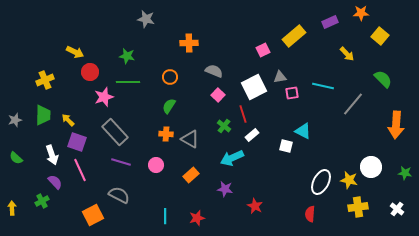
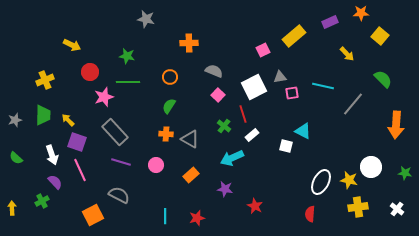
yellow arrow at (75, 52): moved 3 px left, 7 px up
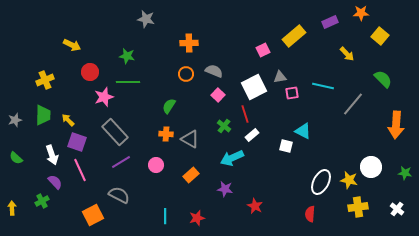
orange circle at (170, 77): moved 16 px right, 3 px up
red line at (243, 114): moved 2 px right
purple line at (121, 162): rotated 48 degrees counterclockwise
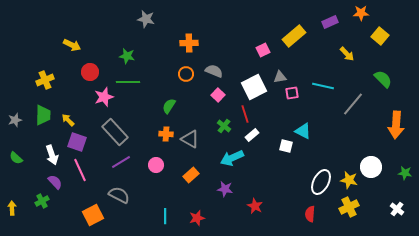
yellow cross at (358, 207): moved 9 px left; rotated 18 degrees counterclockwise
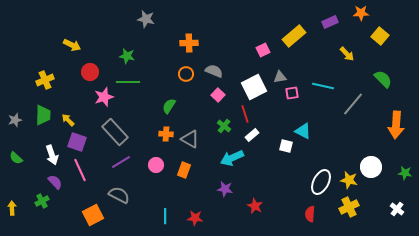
orange rectangle at (191, 175): moved 7 px left, 5 px up; rotated 28 degrees counterclockwise
red star at (197, 218): moved 2 px left; rotated 21 degrees clockwise
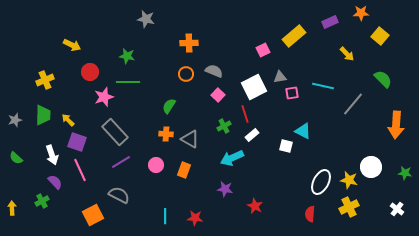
green cross at (224, 126): rotated 24 degrees clockwise
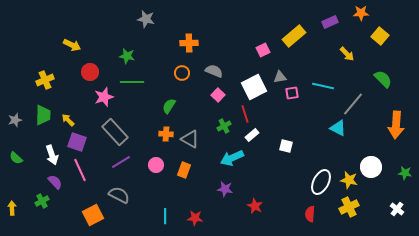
orange circle at (186, 74): moved 4 px left, 1 px up
green line at (128, 82): moved 4 px right
cyan triangle at (303, 131): moved 35 px right, 3 px up
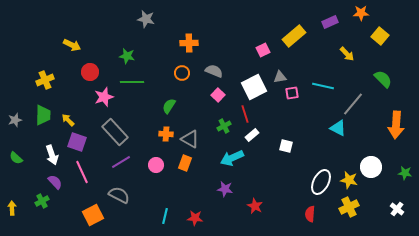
pink line at (80, 170): moved 2 px right, 2 px down
orange rectangle at (184, 170): moved 1 px right, 7 px up
cyan line at (165, 216): rotated 14 degrees clockwise
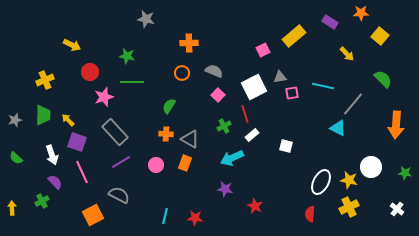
purple rectangle at (330, 22): rotated 56 degrees clockwise
